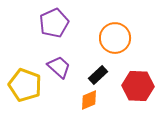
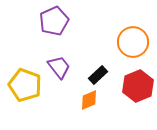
purple pentagon: moved 2 px up
orange circle: moved 18 px right, 4 px down
purple trapezoid: rotated 10 degrees clockwise
red hexagon: rotated 24 degrees counterclockwise
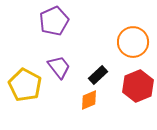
yellow pentagon: rotated 8 degrees clockwise
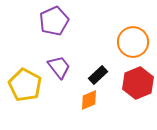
red hexagon: moved 3 px up
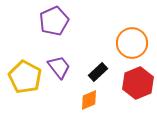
orange circle: moved 1 px left, 1 px down
black rectangle: moved 3 px up
yellow pentagon: moved 8 px up
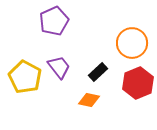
orange diamond: rotated 35 degrees clockwise
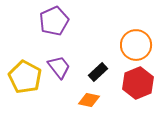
orange circle: moved 4 px right, 2 px down
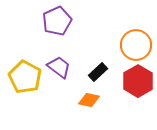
purple pentagon: moved 3 px right
purple trapezoid: rotated 15 degrees counterclockwise
red hexagon: moved 2 px up; rotated 8 degrees counterclockwise
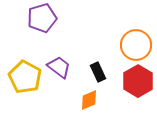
purple pentagon: moved 15 px left, 3 px up; rotated 8 degrees clockwise
black rectangle: rotated 72 degrees counterclockwise
orange diamond: rotated 35 degrees counterclockwise
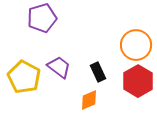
yellow pentagon: moved 1 px left
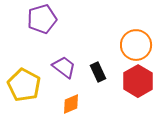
purple pentagon: moved 1 px down
purple trapezoid: moved 5 px right
yellow pentagon: moved 8 px down
orange diamond: moved 18 px left, 4 px down
